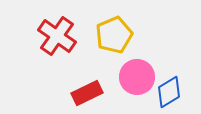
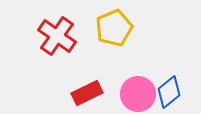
yellow pentagon: moved 7 px up
pink circle: moved 1 px right, 17 px down
blue diamond: rotated 8 degrees counterclockwise
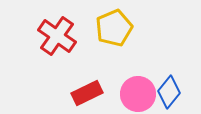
blue diamond: rotated 12 degrees counterclockwise
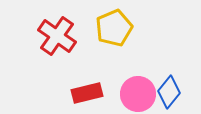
red rectangle: rotated 12 degrees clockwise
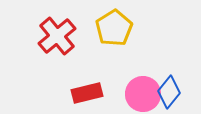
yellow pentagon: rotated 9 degrees counterclockwise
red cross: rotated 15 degrees clockwise
pink circle: moved 5 px right
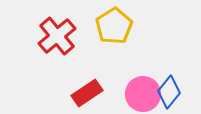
yellow pentagon: moved 2 px up
red rectangle: rotated 20 degrees counterclockwise
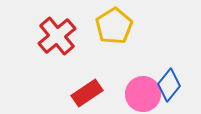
blue diamond: moved 7 px up
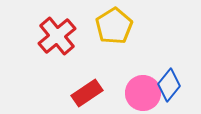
pink circle: moved 1 px up
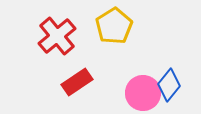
red rectangle: moved 10 px left, 11 px up
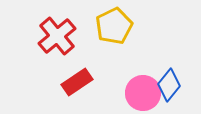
yellow pentagon: rotated 6 degrees clockwise
